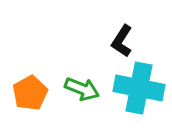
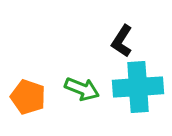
cyan cross: moved 1 px left, 1 px up; rotated 15 degrees counterclockwise
orange pentagon: moved 2 px left, 4 px down; rotated 24 degrees counterclockwise
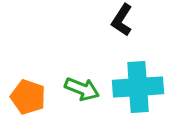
black L-shape: moved 21 px up
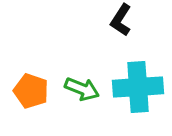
black L-shape: moved 1 px left
orange pentagon: moved 3 px right, 6 px up
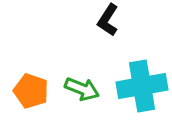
black L-shape: moved 13 px left
cyan cross: moved 4 px right, 1 px up; rotated 6 degrees counterclockwise
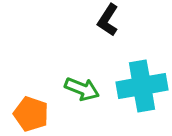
orange pentagon: moved 23 px down
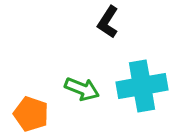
black L-shape: moved 2 px down
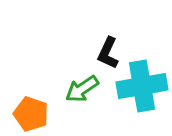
black L-shape: moved 31 px down; rotated 8 degrees counterclockwise
green arrow: rotated 124 degrees clockwise
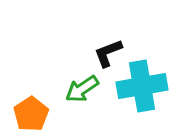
black L-shape: rotated 44 degrees clockwise
orange pentagon: rotated 20 degrees clockwise
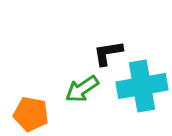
black L-shape: rotated 12 degrees clockwise
orange pentagon: rotated 28 degrees counterclockwise
